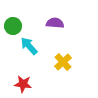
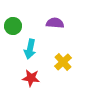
cyan arrow: moved 1 px right, 3 px down; rotated 126 degrees counterclockwise
red star: moved 8 px right, 6 px up
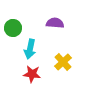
green circle: moved 2 px down
red star: moved 1 px right, 4 px up
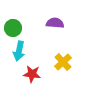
cyan arrow: moved 11 px left, 2 px down
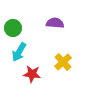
cyan arrow: moved 1 px down; rotated 18 degrees clockwise
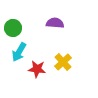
red star: moved 5 px right, 5 px up
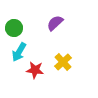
purple semicircle: rotated 48 degrees counterclockwise
green circle: moved 1 px right
red star: moved 2 px left, 1 px down
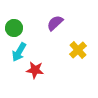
yellow cross: moved 15 px right, 12 px up
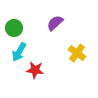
yellow cross: moved 1 px left, 3 px down; rotated 12 degrees counterclockwise
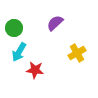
yellow cross: rotated 24 degrees clockwise
